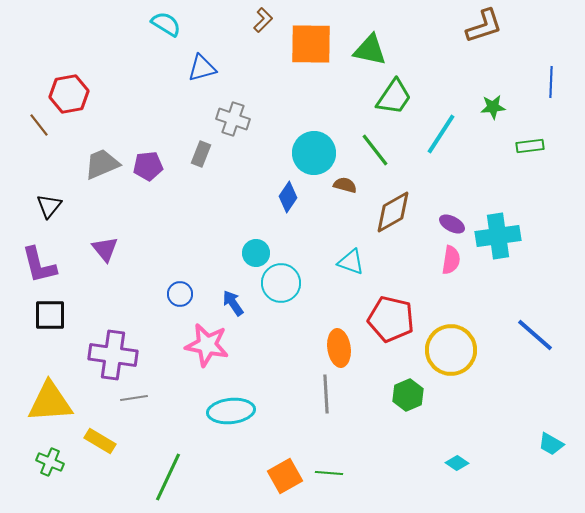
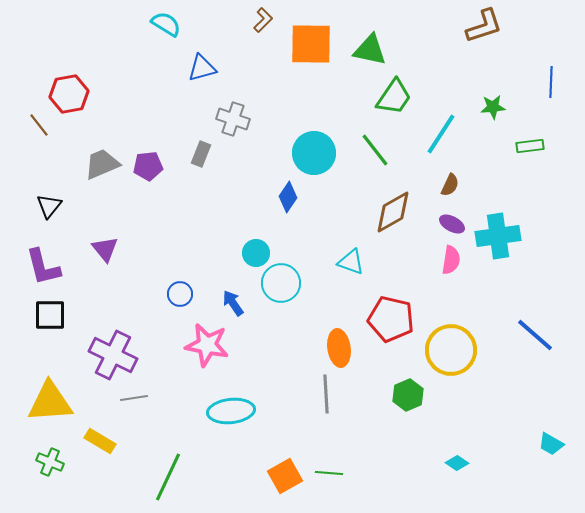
brown semicircle at (345, 185): moved 105 px right; rotated 100 degrees clockwise
purple L-shape at (39, 265): moved 4 px right, 2 px down
purple cross at (113, 355): rotated 18 degrees clockwise
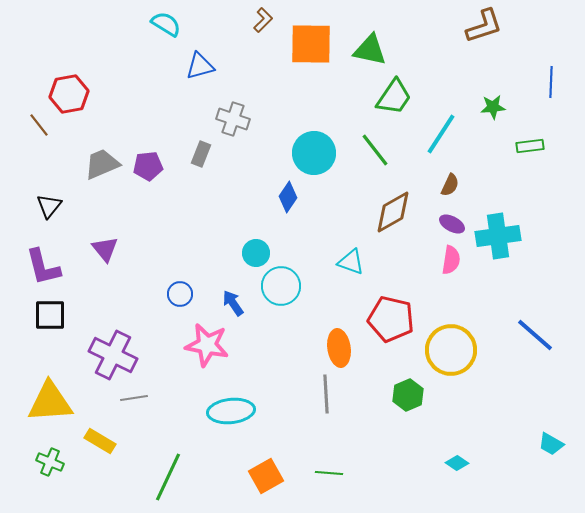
blue triangle at (202, 68): moved 2 px left, 2 px up
cyan circle at (281, 283): moved 3 px down
orange square at (285, 476): moved 19 px left
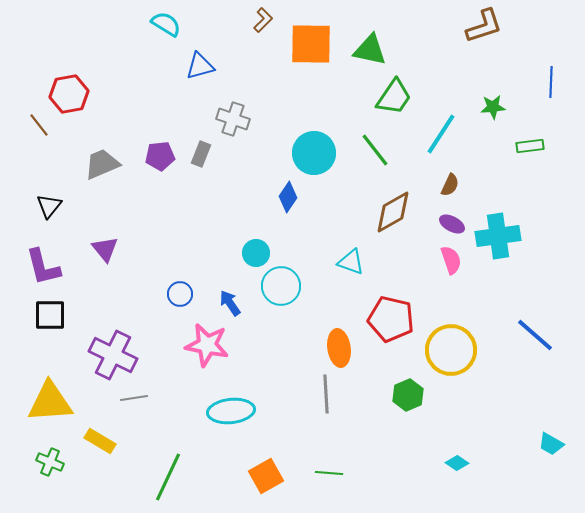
purple pentagon at (148, 166): moved 12 px right, 10 px up
pink semicircle at (451, 260): rotated 28 degrees counterclockwise
blue arrow at (233, 303): moved 3 px left
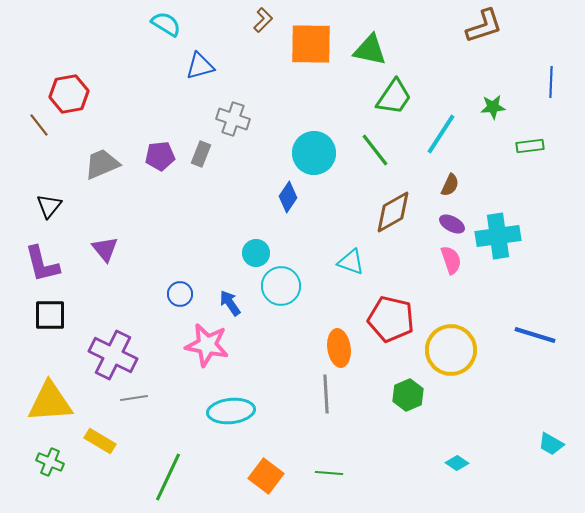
purple L-shape at (43, 267): moved 1 px left, 3 px up
blue line at (535, 335): rotated 24 degrees counterclockwise
orange square at (266, 476): rotated 24 degrees counterclockwise
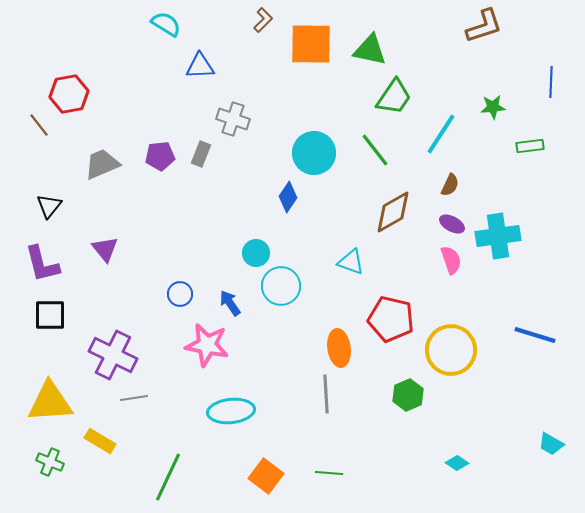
blue triangle at (200, 66): rotated 12 degrees clockwise
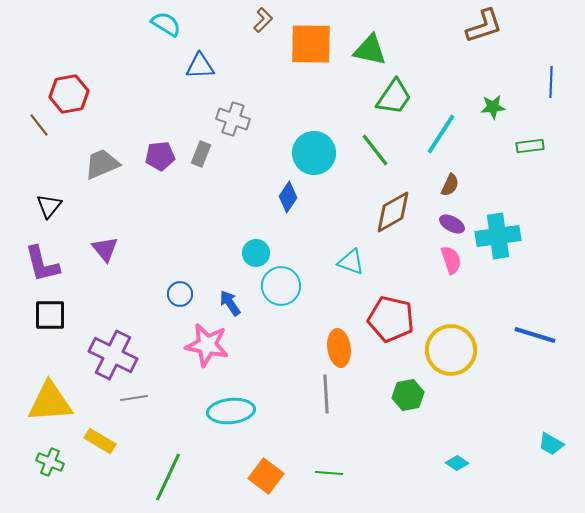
green hexagon at (408, 395): rotated 12 degrees clockwise
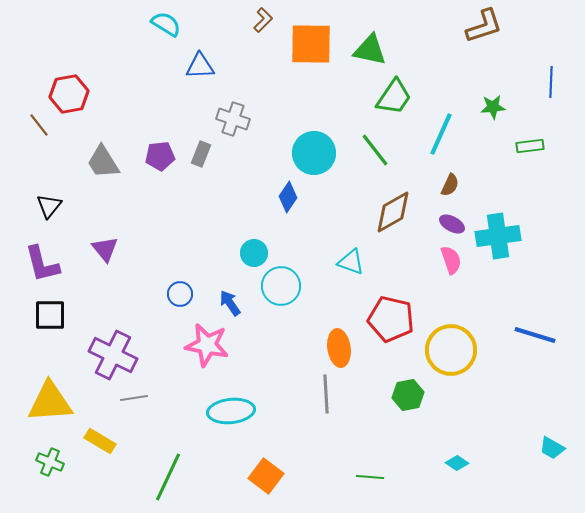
cyan line at (441, 134): rotated 9 degrees counterclockwise
gray trapezoid at (102, 164): moved 1 px right, 2 px up; rotated 99 degrees counterclockwise
cyan circle at (256, 253): moved 2 px left
cyan trapezoid at (551, 444): moved 1 px right, 4 px down
green line at (329, 473): moved 41 px right, 4 px down
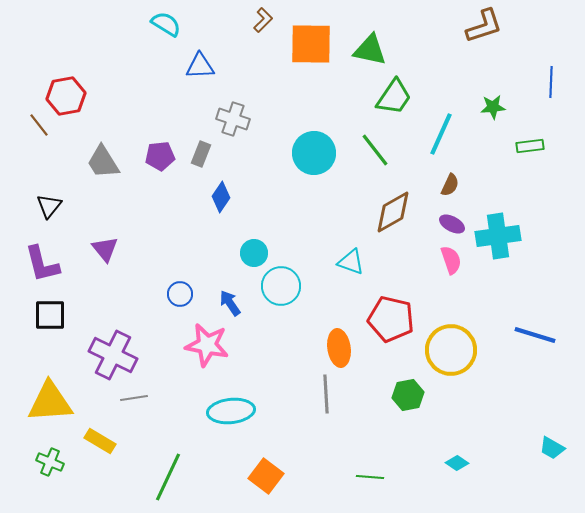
red hexagon at (69, 94): moved 3 px left, 2 px down
blue diamond at (288, 197): moved 67 px left
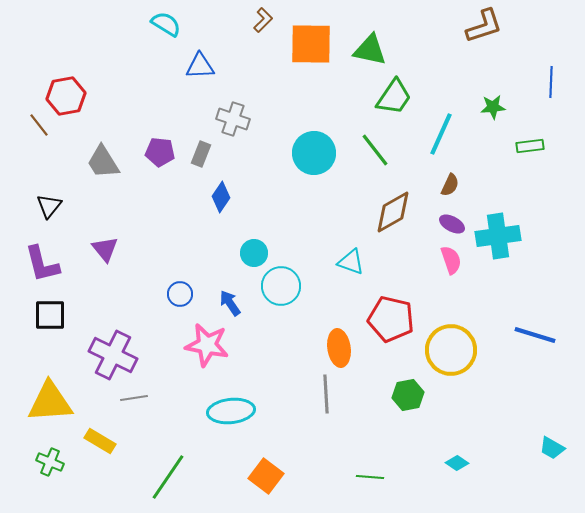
purple pentagon at (160, 156): moved 4 px up; rotated 12 degrees clockwise
green line at (168, 477): rotated 9 degrees clockwise
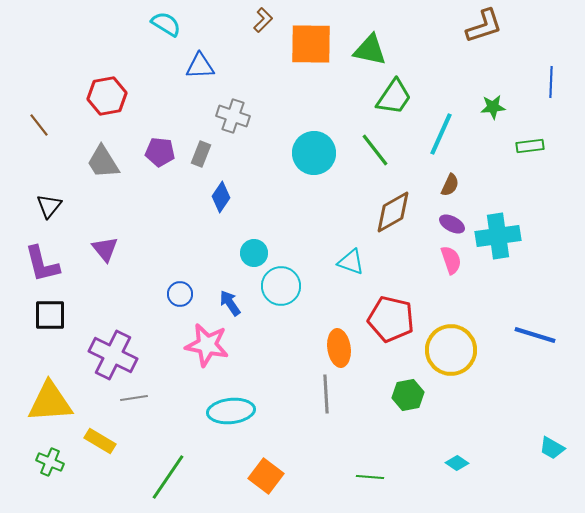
red hexagon at (66, 96): moved 41 px right
gray cross at (233, 119): moved 3 px up
